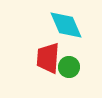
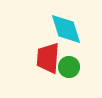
cyan diamond: moved 4 px down; rotated 6 degrees clockwise
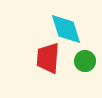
green circle: moved 16 px right, 6 px up
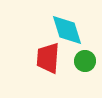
cyan diamond: moved 1 px right, 1 px down
